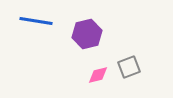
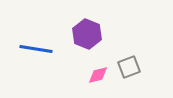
blue line: moved 28 px down
purple hexagon: rotated 24 degrees counterclockwise
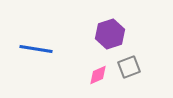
purple hexagon: moved 23 px right; rotated 20 degrees clockwise
pink diamond: rotated 10 degrees counterclockwise
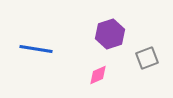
gray square: moved 18 px right, 9 px up
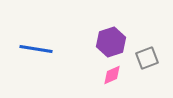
purple hexagon: moved 1 px right, 8 px down
pink diamond: moved 14 px right
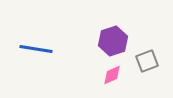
purple hexagon: moved 2 px right, 1 px up
gray square: moved 3 px down
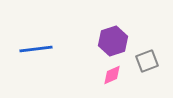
blue line: rotated 16 degrees counterclockwise
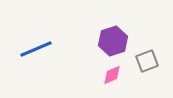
blue line: rotated 16 degrees counterclockwise
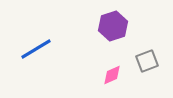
purple hexagon: moved 15 px up
blue line: rotated 8 degrees counterclockwise
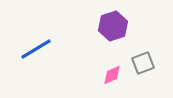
gray square: moved 4 px left, 2 px down
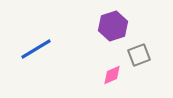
gray square: moved 4 px left, 8 px up
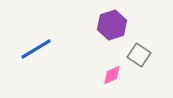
purple hexagon: moved 1 px left, 1 px up
gray square: rotated 35 degrees counterclockwise
